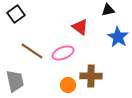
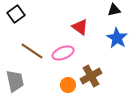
black triangle: moved 6 px right
blue star: moved 1 px left, 1 px down
brown cross: rotated 30 degrees counterclockwise
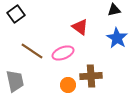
brown cross: rotated 25 degrees clockwise
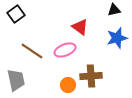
blue star: rotated 25 degrees clockwise
pink ellipse: moved 2 px right, 3 px up
gray trapezoid: moved 1 px right, 1 px up
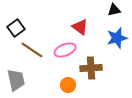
black square: moved 14 px down
brown line: moved 1 px up
brown cross: moved 8 px up
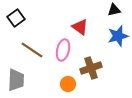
black square: moved 10 px up
blue star: moved 1 px right, 2 px up
pink ellipse: moved 2 px left; rotated 55 degrees counterclockwise
brown cross: rotated 15 degrees counterclockwise
gray trapezoid: rotated 15 degrees clockwise
orange circle: moved 1 px up
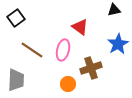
blue star: moved 8 px down; rotated 15 degrees counterclockwise
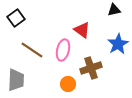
red triangle: moved 2 px right, 3 px down
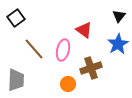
black triangle: moved 5 px right, 6 px down; rotated 40 degrees counterclockwise
red triangle: moved 2 px right
brown line: moved 2 px right, 1 px up; rotated 15 degrees clockwise
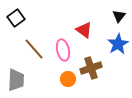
pink ellipse: rotated 25 degrees counterclockwise
orange circle: moved 5 px up
